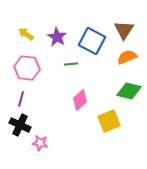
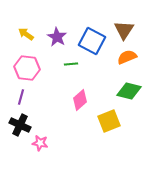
purple line: moved 2 px up
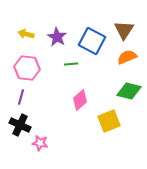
yellow arrow: rotated 21 degrees counterclockwise
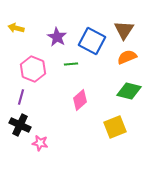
yellow arrow: moved 10 px left, 6 px up
pink hexagon: moved 6 px right, 1 px down; rotated 15 degrees clockwise
yellow square: moved 6 px right, 6 px down
